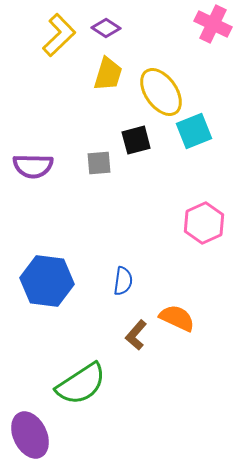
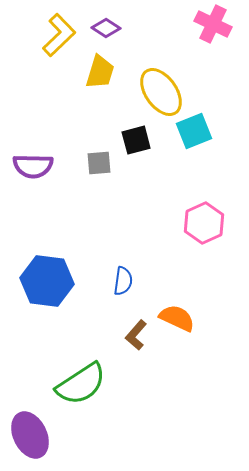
yellow trapezoid: moved 8 px left, 2 px up
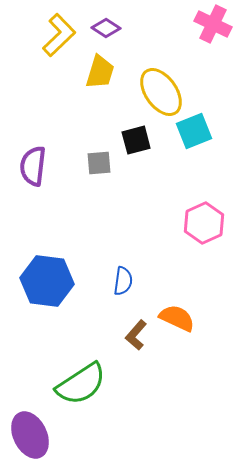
purple semicircle: rotated 96 degrees clockwise
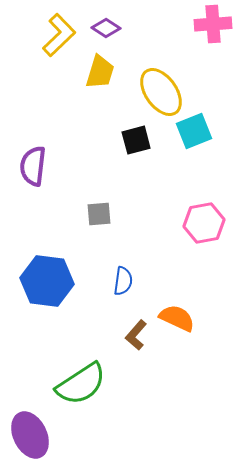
pink cross: rotated 30 degrees counterclockwise
gray square: moved 51 px down
pink hexagon: rotated 15 degrees clockwise
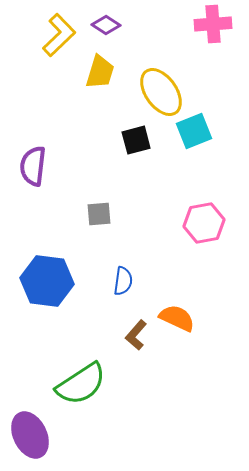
purple diamond: moved 3 px up
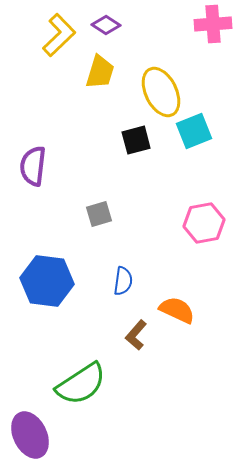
yellow ellipse: rotated 9 degrees clockwise
gray square: rotated 12 degrees counterclockwise
orange semicircle: moved 8 px up
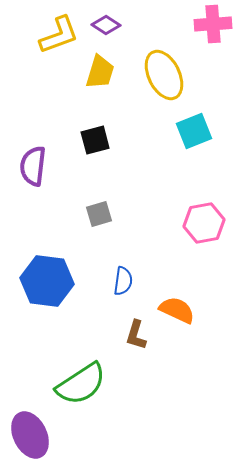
yellow L-shape: rotated 24 degrees clockwise
yellow ellipse: moved 3 px right, 17 px up
black square: moved 41 px left
brown L-shape: rotated 24 degrees counterclockwise
